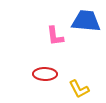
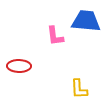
red ellipse: moved 26 px left, 8 px up
yellow L-shape: rotated 25 degrees clockwise
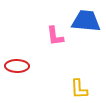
red ellipse: moved 2 px left
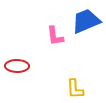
blue trapezoid: rotated 28 degrees counterclockwise
yellow L-shape: moved 4 px left
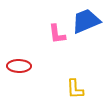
pink L-shape: moved 2 px right, 2 px up
red ellipse: moved 2 px right
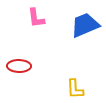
blue trapezoid: moved 1 px left, 4 px down
pink L-shape: moved 21 px left, 16 px up
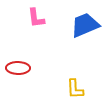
red ellipse: moved 1 px left, 2 px down
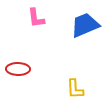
red ellipse: moved 1 px down
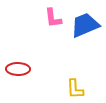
pink L-shape: moved 17 px right
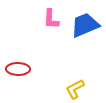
pink L-shape: moved 2 px left, 1 px down; rotated 10 degrees clockwise
yellow L-shape: rotated 65 degrees clockwise
